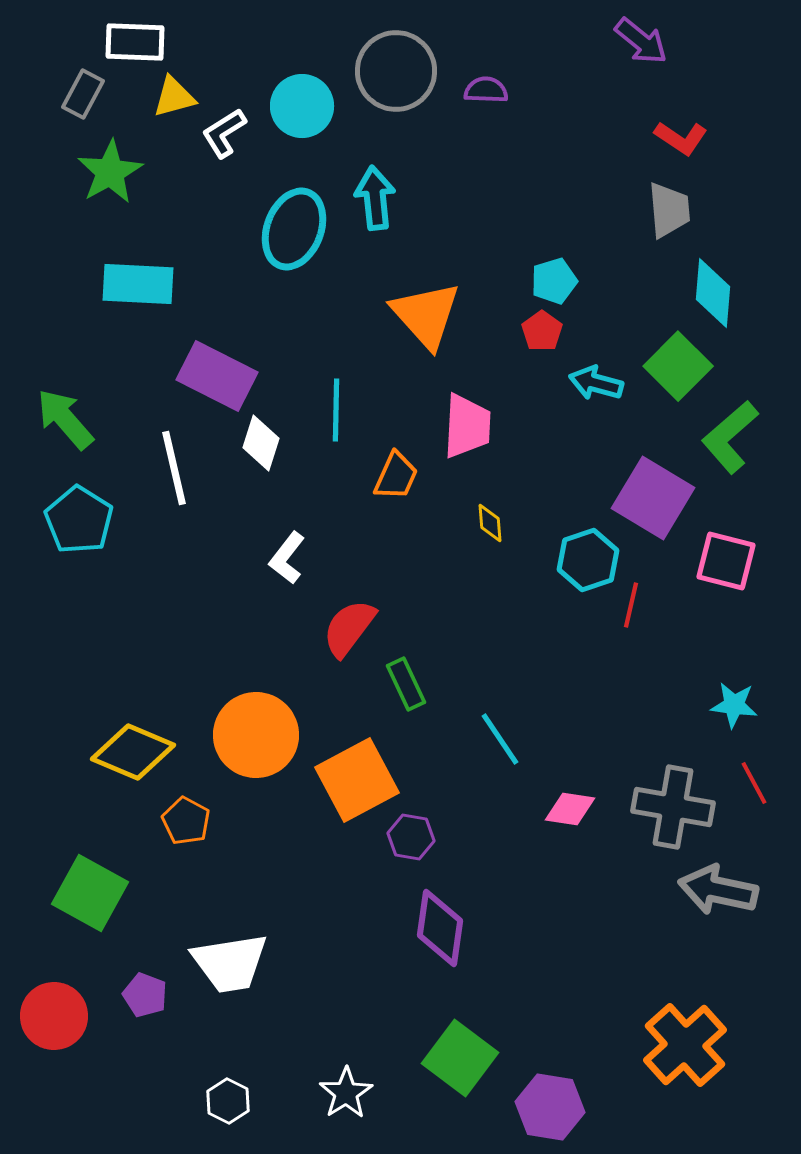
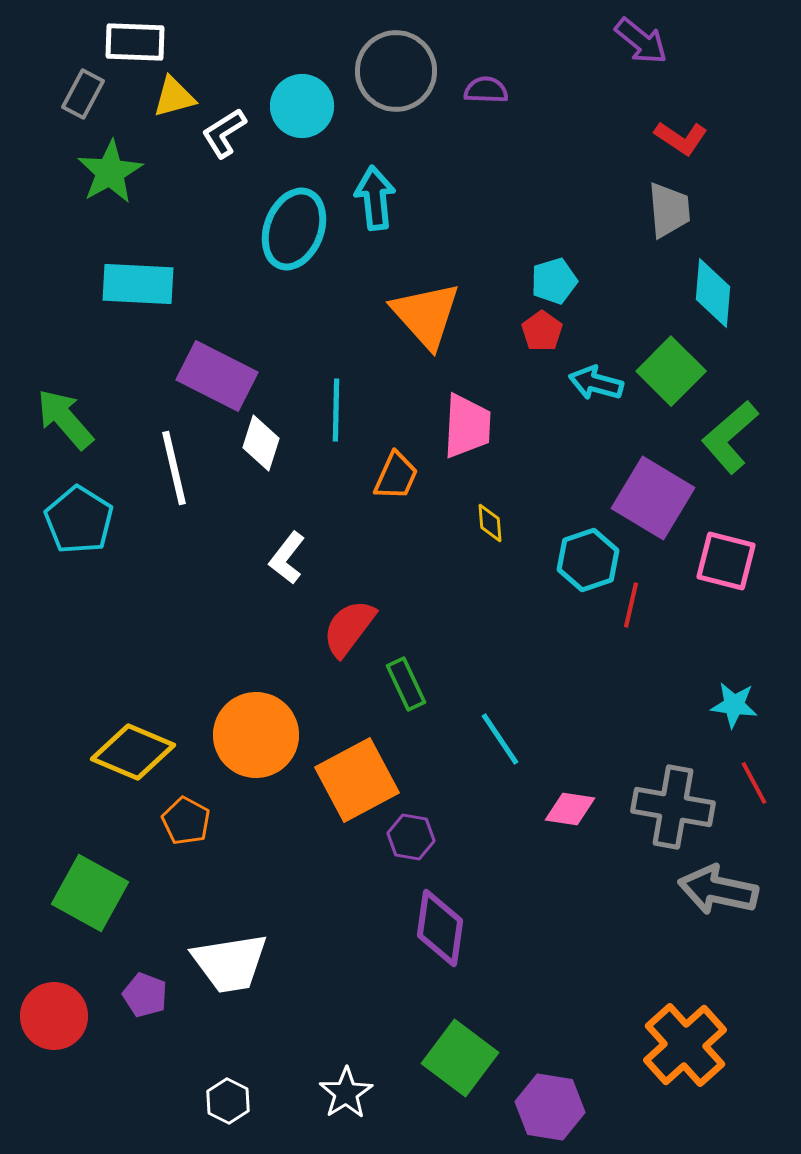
green square at (678, 366): moved 7 px left, 5 px down
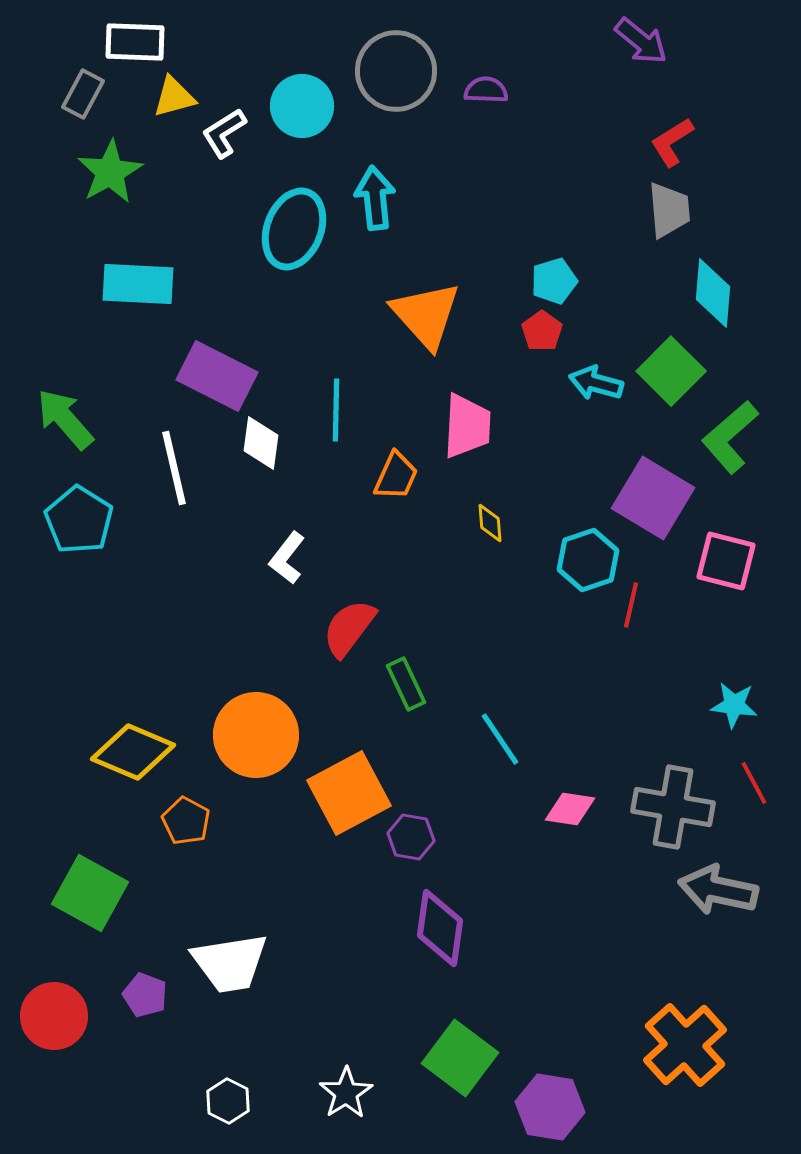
red L-shape at (681, 138): moved 9 px left, 4 px down; rotated 114 degrees clockwise
white diamond at (261, 443): rotated 10 degrees counterclockwise
orange square at (357, 780): moved 8 px left, 13 px down
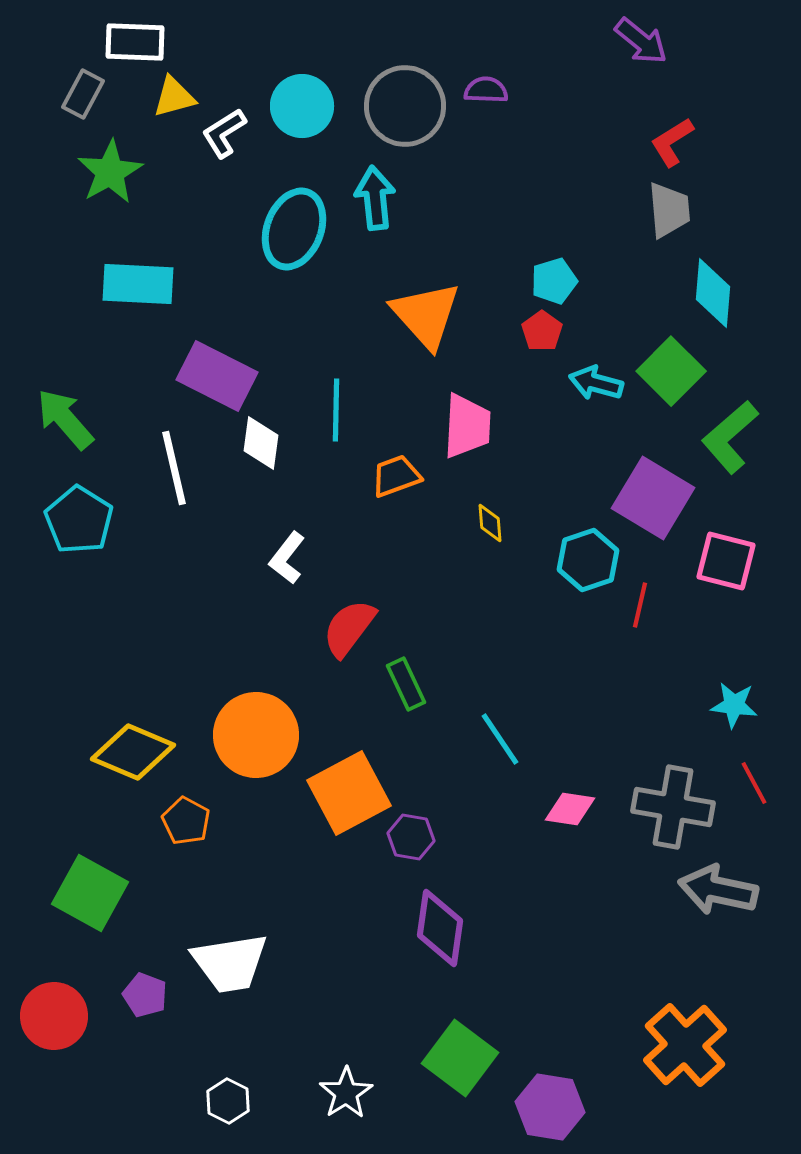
gray circle at (396, 71): moved 9 px right, 35 px down
orange trapezoid at (396, 476): rotated 134 degrees counterclockwise
red line at (631, 605): moved 9 px right
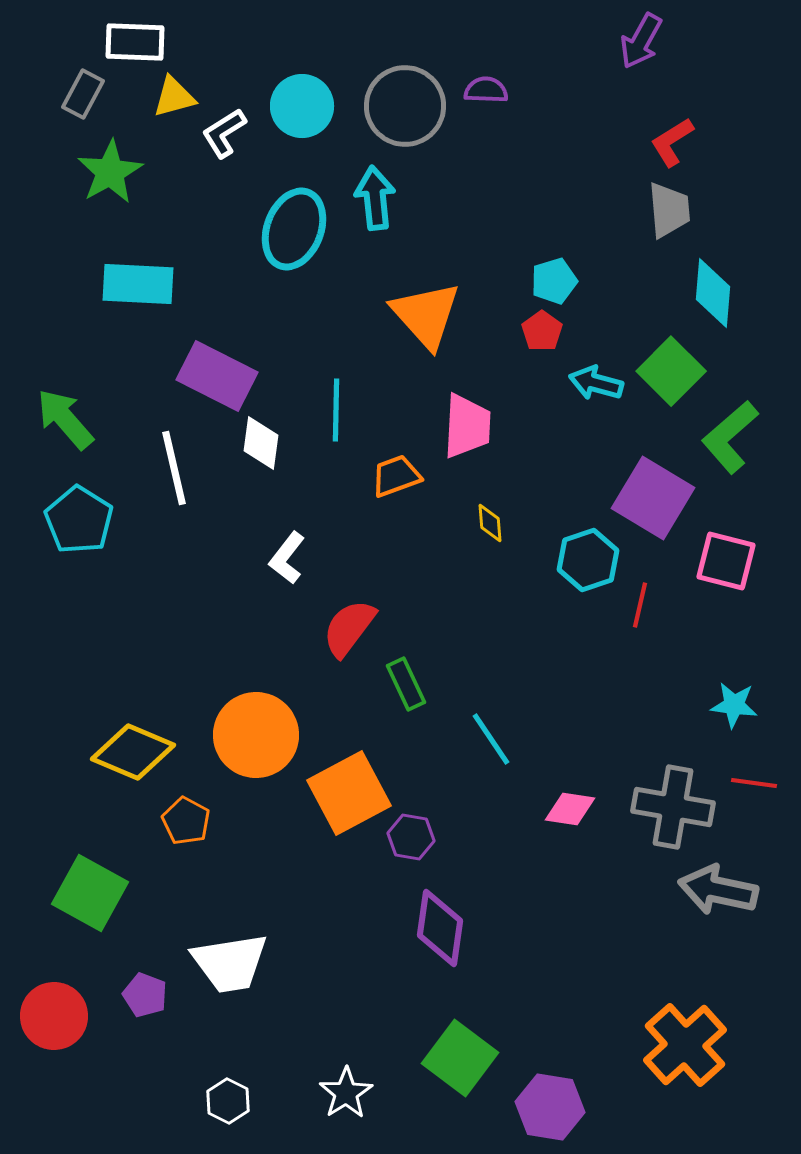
purple arrow at (641, 41): rotated 80 degrees clockwise
cyan line at (500, 739): moved 9 px left
red line at (754, 783): rotated 54 degrees counterclockwise
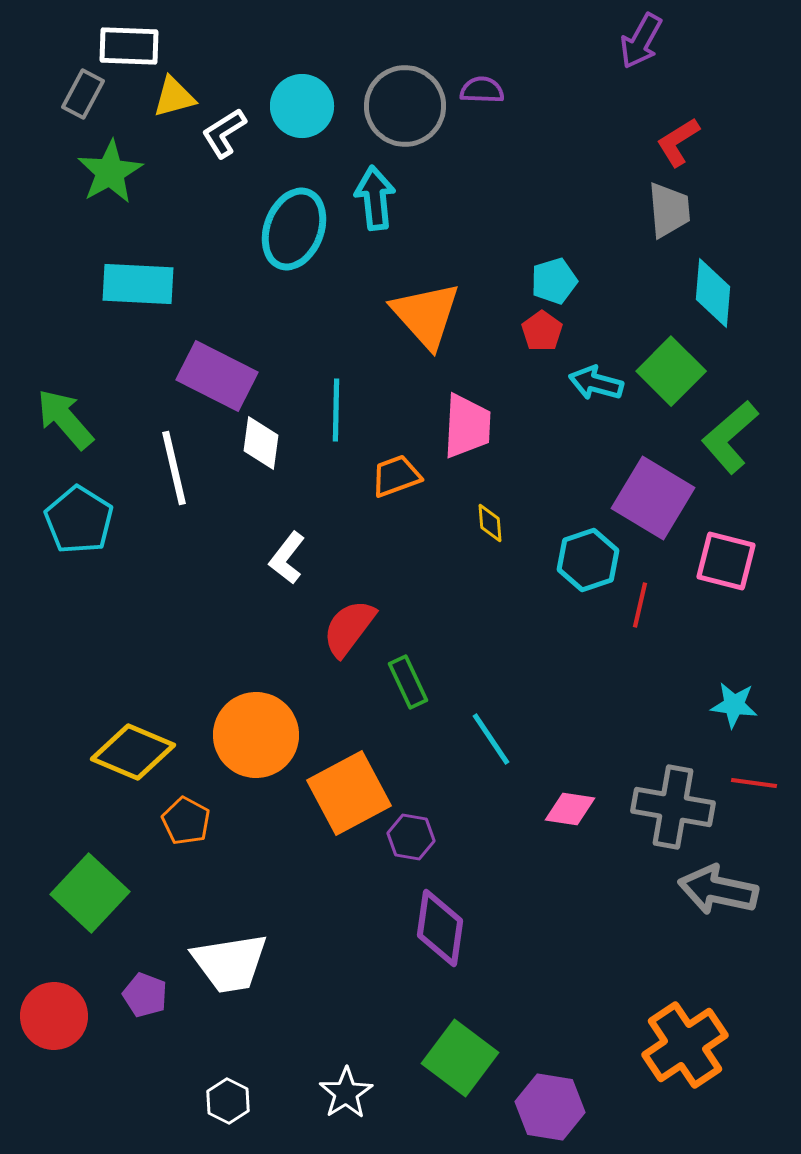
white rectangle at (135, 42): moved 6 px left, 4 px down
purple semicircle at (486, 90): moved 4 px left
red L-shape at (672, 142): moved 6 px right
green rectangle at (406, 684): moved 2 px right, 2 px up
green square at (90, 893): rotated 14 degrees clockwise
orange cross at (685, 1045): rotated 8 degrees clockwise
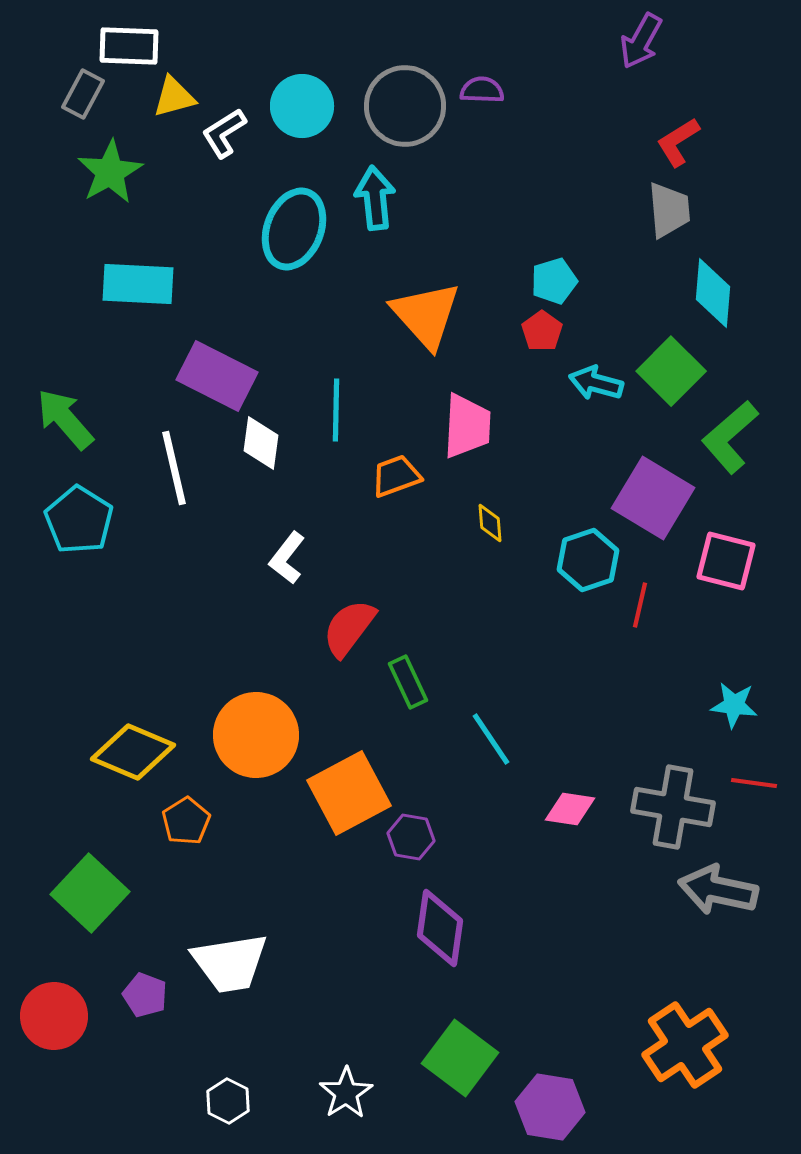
orange pentagon at (186, 821): rotated 12 degrees clockwise
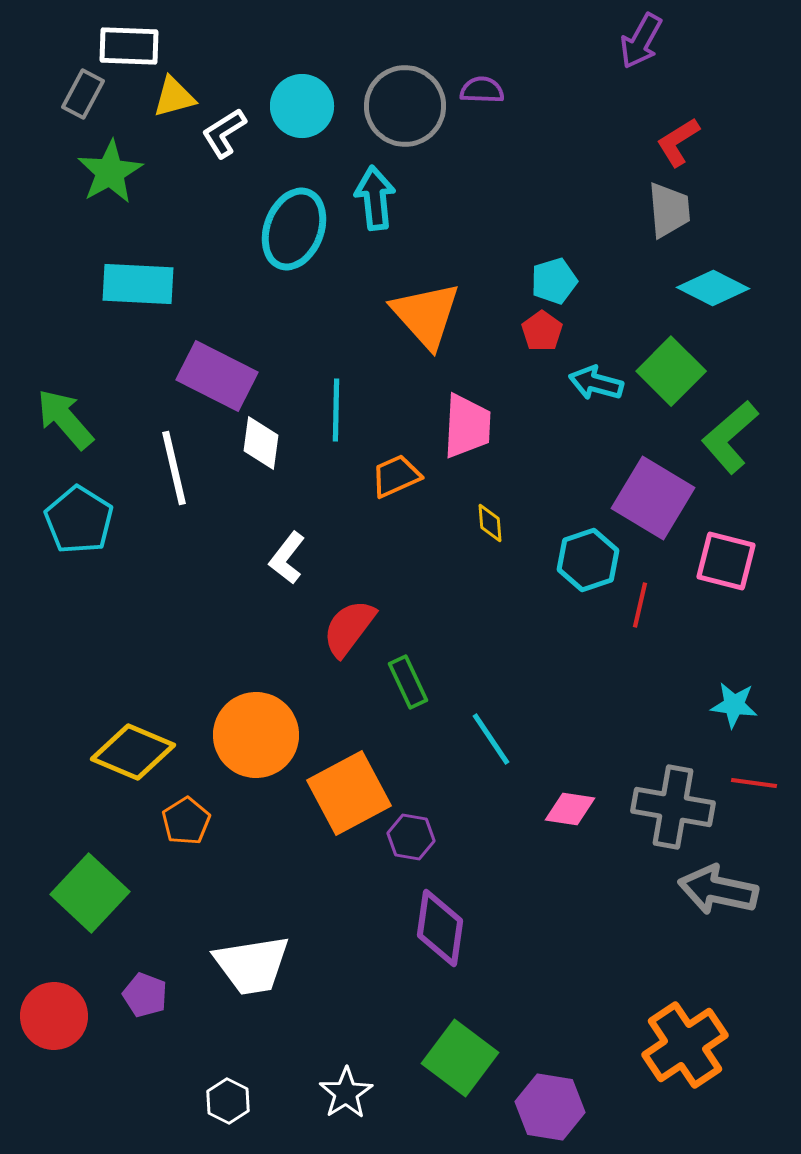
cyan diamond at (713, 293): moved 5 px up; rotated 68 degrees counterclockwise
orange trapezoid at (396, 476): rotated 4 degrees counterclockwise
white trapezoid at (230, 963): moved 22 px right, 2 px down
